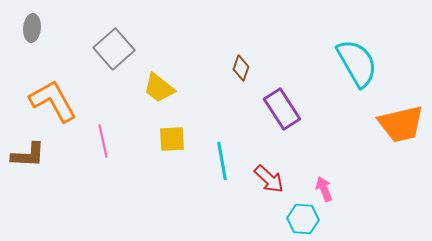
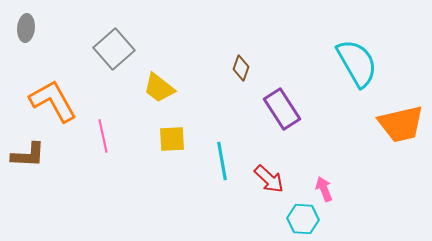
gray ellipse: moved 6 px left
pink line: moved 5 px up
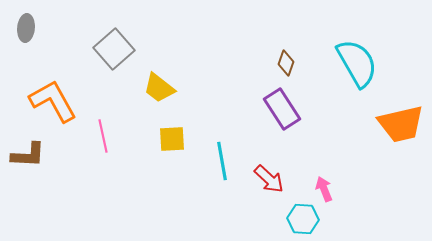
brown diamond: moved 45 px right, 5 px up
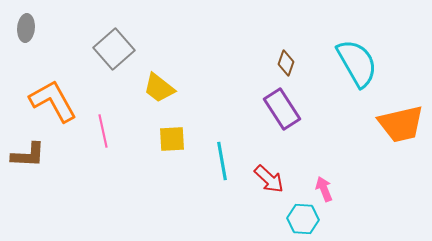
pink line: moved 5 px up
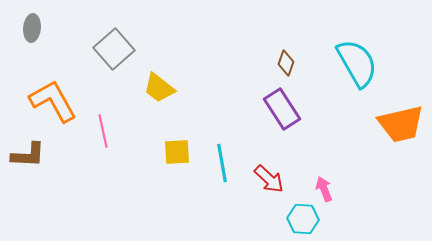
gray ellipse: moved 6 px right
yellow square: moved 5 px right, 13 px down
cyan line: moved 2 px down
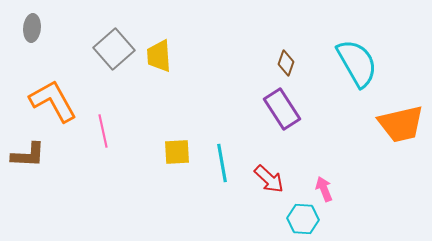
yellow trapezoid: moved 32 px up; rotated 48 degrees clockwise
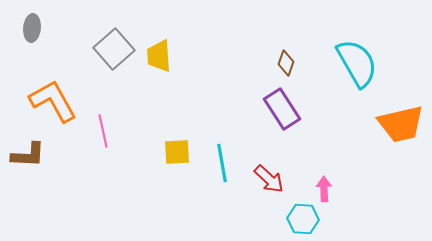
pink arrow: rotated 20 degrees clockwise
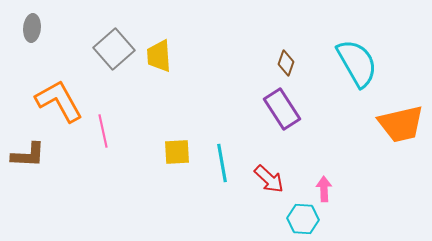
orange L-shape: moved 6 px right
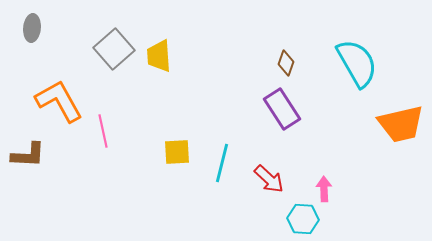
cyan line: rotated 24 degrees clockwise
